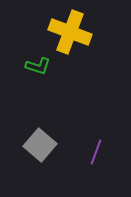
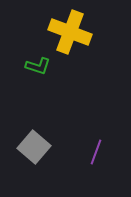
gray square: moved 6 px left, 2 px down
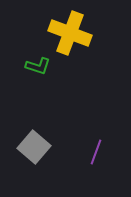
yellow cross: moved 1 px down
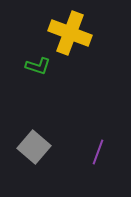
purple line: moved 2 px right
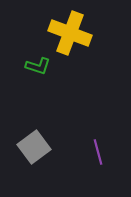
gray square: rotated 12 degrees clockwise
purple line: rotated 35 degrees counterclockwise
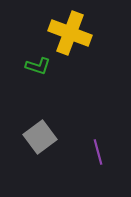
gray square: moved 6 px right, 10 px up
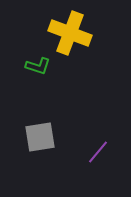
gray square: rotated 28 degrees clockwise
purple line: rotated 55 degrees clockwise
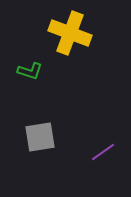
green L-shape: moved 8 px left, 5 px down
purple line: moved 5 px right; rotated 15 degrees clockwise
